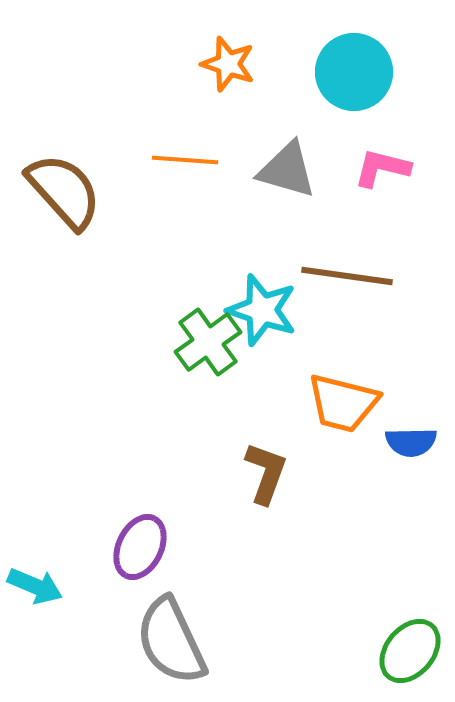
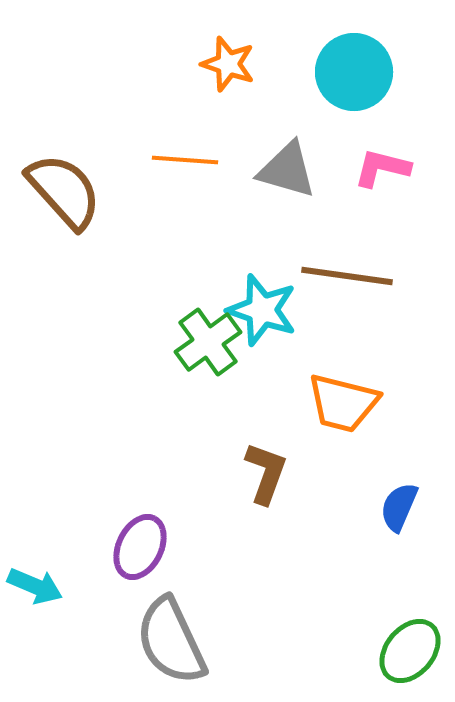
blue semicircle: moved 12 px left, 65 px down; rotated 114 degrees clockwise
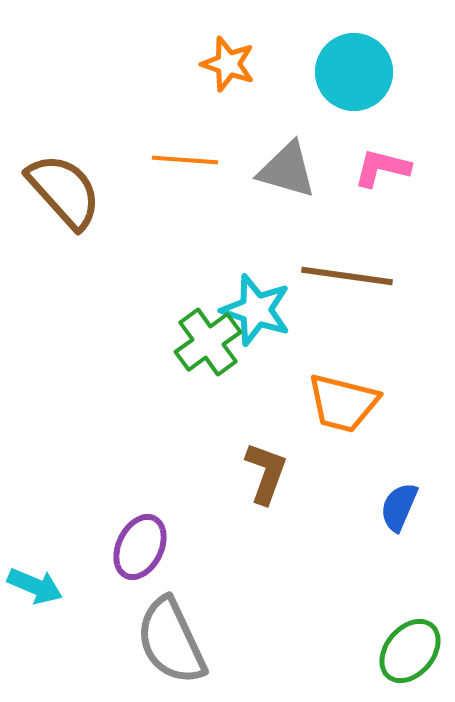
cyan star: moved 6 px left
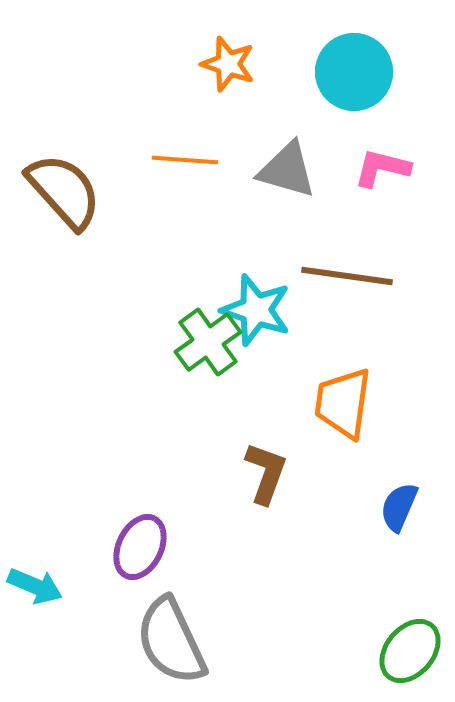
orange trapezoid: rotated 84 degrees clockwise
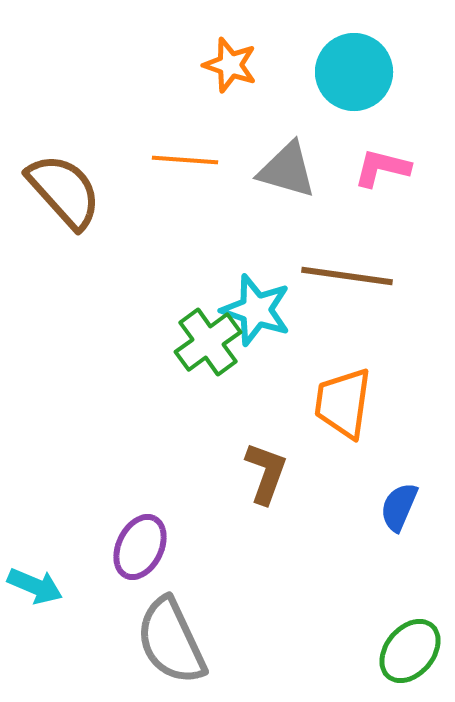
orange star: moved 2 px right, 1 px down
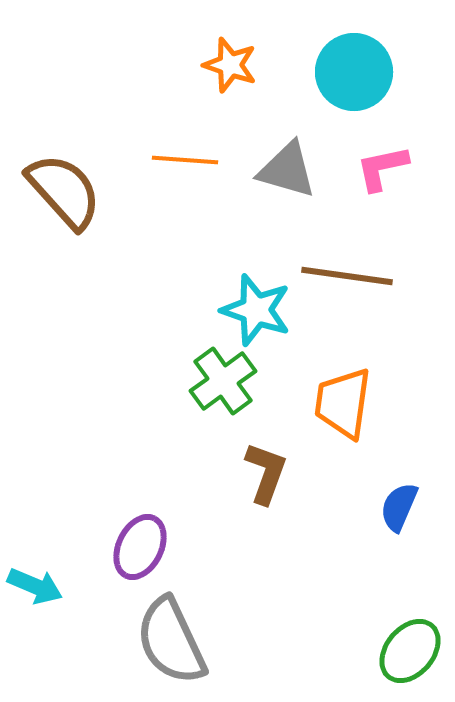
pink L-shape: rotated 26 degrees counterclockwise
green cross: moved 15 px right, 39 px down
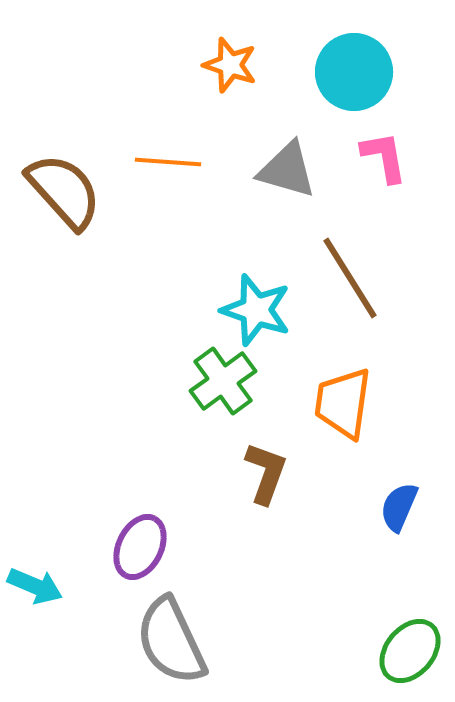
orange line: moved 17 px left, 2 px down
pink L-shape: moved 2 px right, 11 px up; rotated 92 degrees clockwise
brown line: moved 3 px right, 2 px down; rotated 50 degrees clockwise
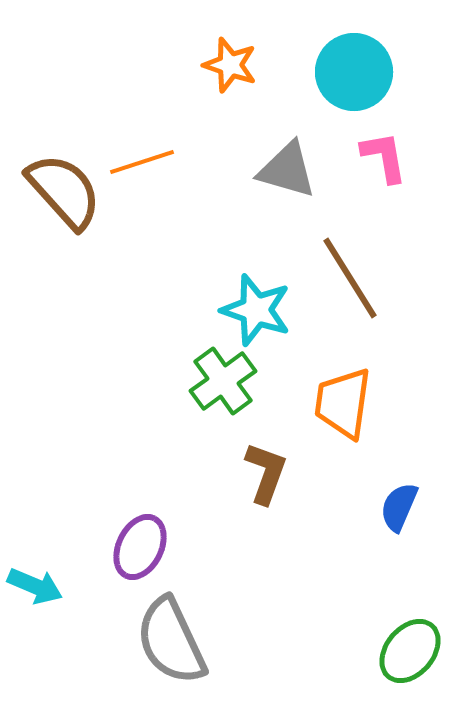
orange line: moved 26 px left; rotated 22 degrees counterclockwise
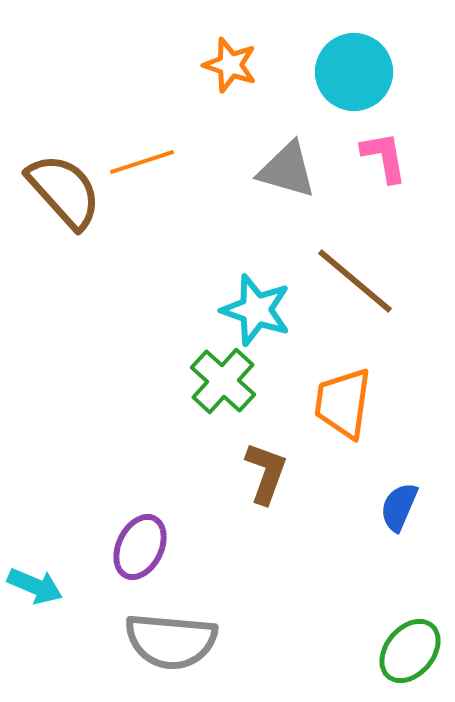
brown line: moved 5 px right, 3 px down; rotated 18 degrees counterclockwise
green cross: rotated 12 degrees counterclockwise
gray semicircle: rotated 60 degrees counterclockwise
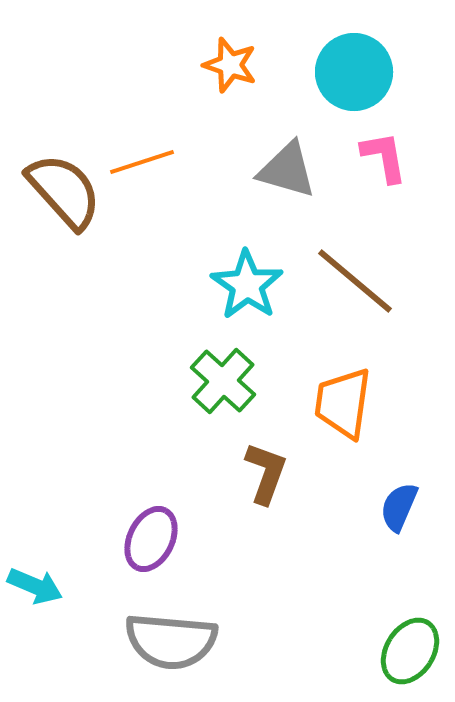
cyan star: moved 9 px left, 25 px up; rotated 16 degrees clockwise
purple ellipse: moved 11 px right, 8 px up
green ellipse: rotated 8 degrees counterclockwise
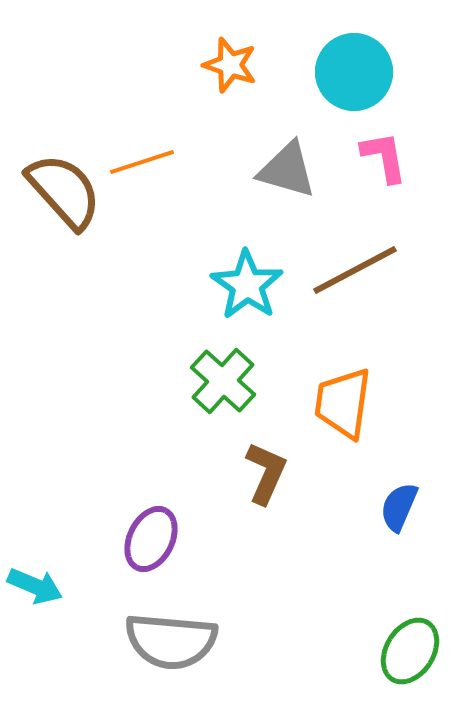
brown line: moved 11 px up; rotated 68 degrees counterclockwise
brown L-shape: rotated 4 degrees clockwise
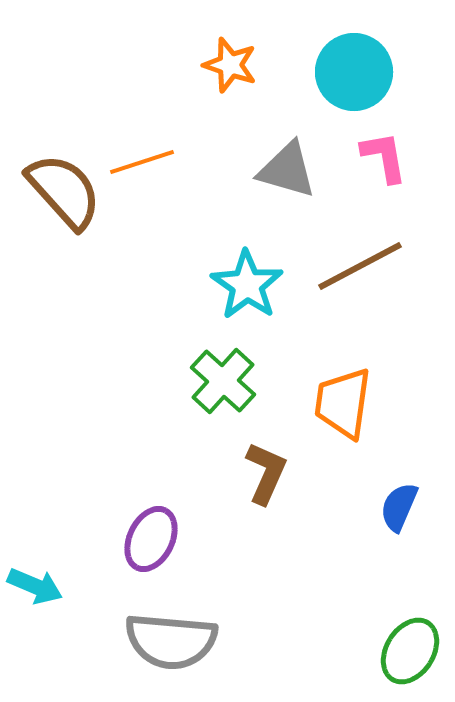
brown line: moved 5 px right, 4 px up
